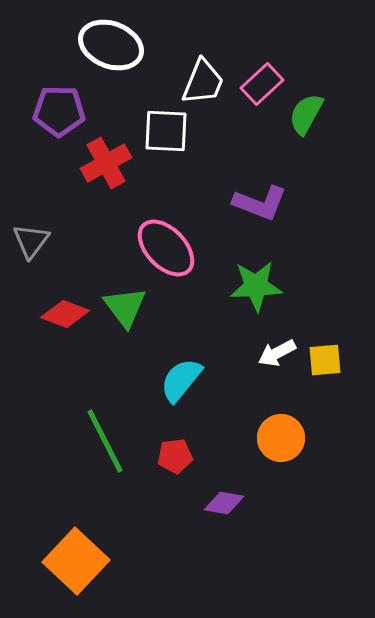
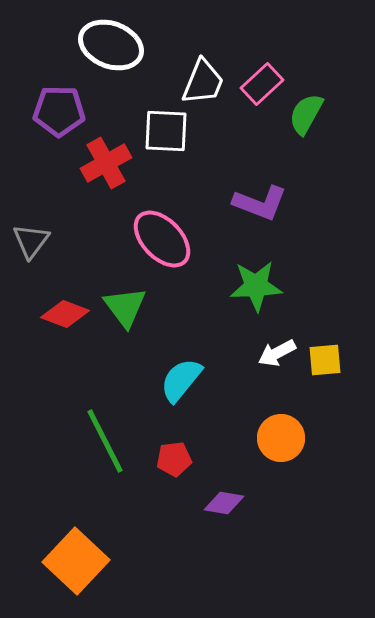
pink ellipse: moved 4 px left, 9 px up
red pentagon: moved 1 px left, 3 px down
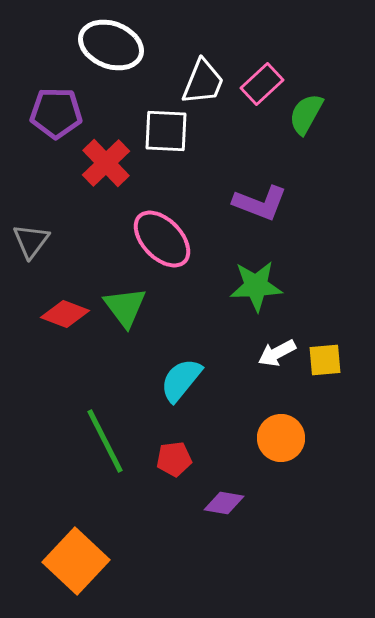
purple pentagon: moved 3 px left, 2 px down
red cross: rotated 15 degrees counterclockwise
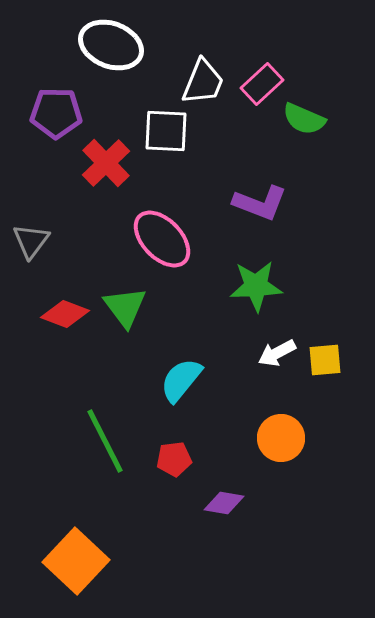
green semicircle: moved 2 px left, 5 px down; rotated 96 degrees counterclockwise
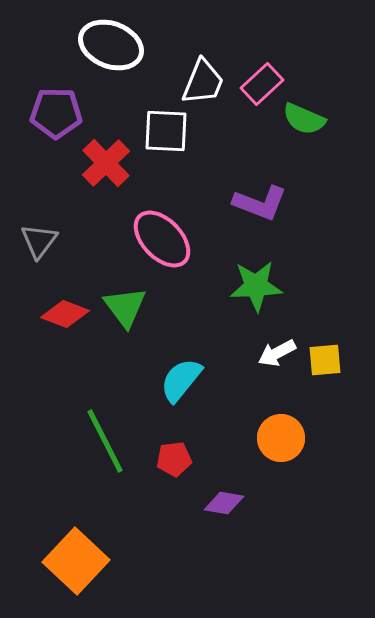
gray triangle: moved 8 px right
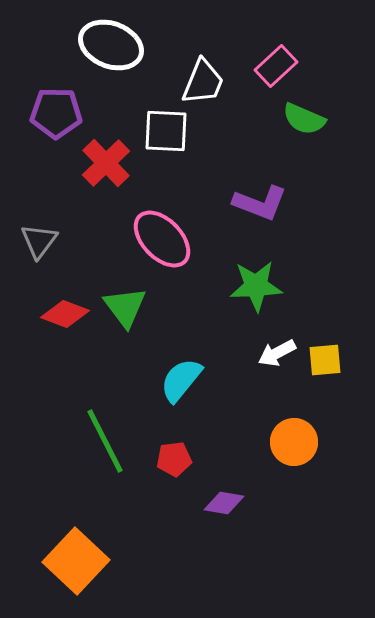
pink rectangle: moved 14 px right, 18 px up
orange circle: moved 13 px right, 4 px down
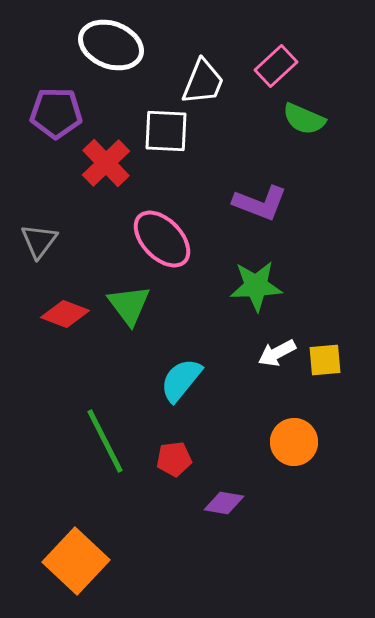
green triangle: moved 4 px right, 2 px up
